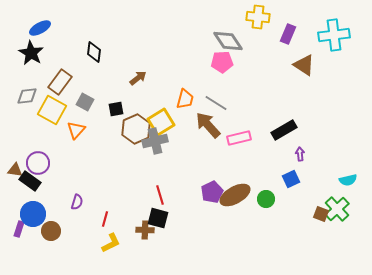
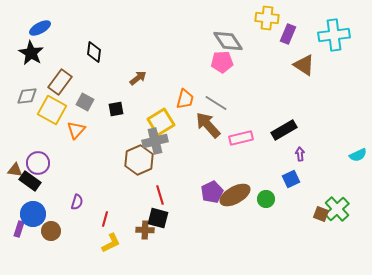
yellow cross at (258, 17): moved 9 px right, 1 px down
brown hexagon at (136, 129): moved 3 px right, 31 px down
pink rectangle at (239, 138): moved 2 px right
cyan semicircle at (348, 180): moved 10 px right, 25 px up; rotated 12 degrees counterclockwise
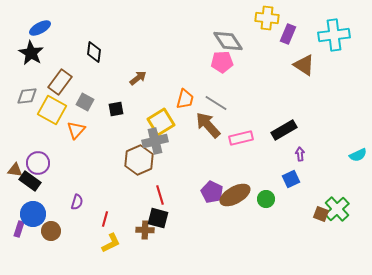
purple pentagon at (212, 192): rotated 20 degrees counterclockwise
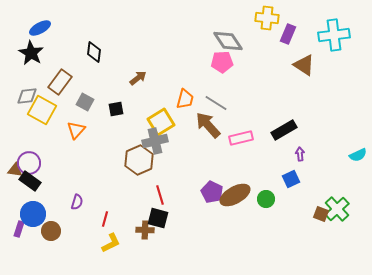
yellow square at (52, 110): moved 10 px left
purple circle at (38, 163): moved 9 px left
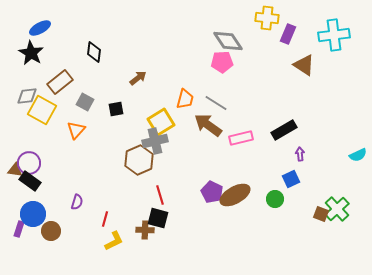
brown rectangle at (60, 82): rotated 15 degrees clockwise
brown arrow at (208, 125): rotated 12 degrees counterclockwise
green circle at (266, 199): moved 9 px right
yellow L-shape at (111, 243): moved 3 px right, 2 px up
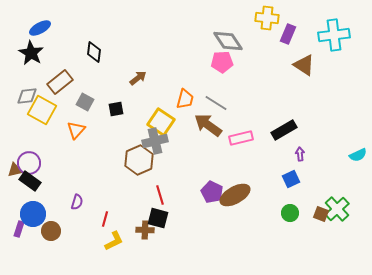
yellow square at (161, 122): rotated 24 degrees counterclockwise
brown triangle at (15, 170): rotated 21 degrees counterclockwise
green circle at (275, 199): moved 15 px right, 14 px down
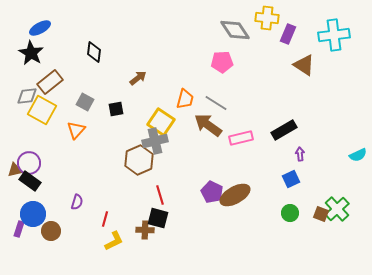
gray diamond at (228, 41): moved 7 px right, 11 px up
brown rectangle at (60, 82): moved 10 px left
